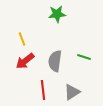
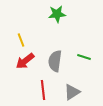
yellow line: moved 1 px left, 1 px down
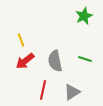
green star: moved 27 px right, 2 px down; rotated 18 degrees counterclockwise
green line: moved 1 px right, 2 px down
gray semicircle: rotated 20 degrees counterclockwise
red line: rotated 18 degrees clockwise
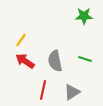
green star: rotated 24 degrees clockwise
yellow line: rotated 56 degrees clockwise
red arrow: rotated 72 degrees clockwise
